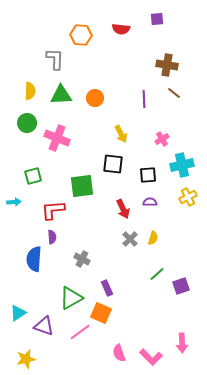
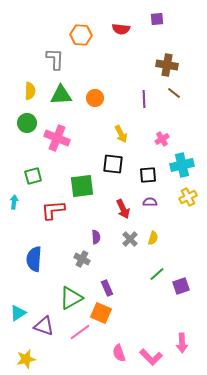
cyan arrow at (14, 202): rotated 80 degrees counterclockwise
purple semicircle at (52, 237): moved 44 px right
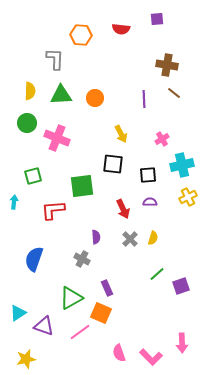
blue semicircle at (34, 259): rotated 15 degrees clockwise
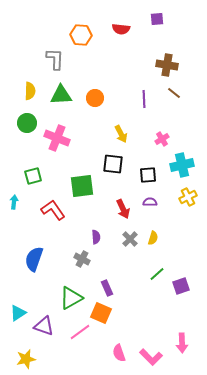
red L-shape at (53, 210): rotated 60 degrees clockwise
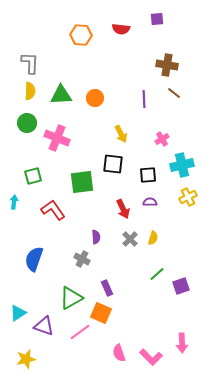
gray L-shape at (55, 59): moved 25 px left, 4 px down
green square at (82, 186): moved 4 px up
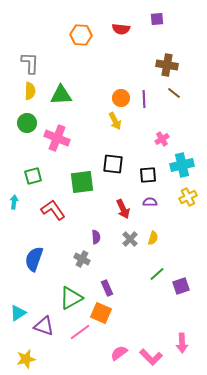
orange circle at (95, 98): moved 26 px right
yellow arrow at (121, 134): moved 6 px left, 13 px up
pink semicircle at (119, 353): rotated 72 degrees clockwise
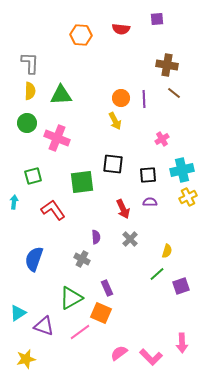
cyan cross at (182, 165): moved 5 px down
yellow semicircle at (153, 238): moved 14 px right, 13 px down
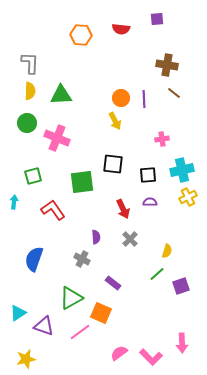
pink cross at (162, 139): rotated 24 degrees clockwise
purple rectangle at (107, 288): moved 6 px right, 5 px up; rotated 28 degrees counterclockwise
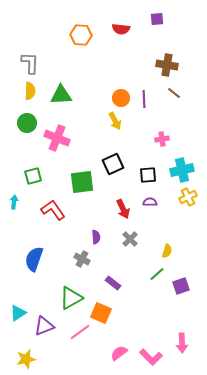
black square at (113, 164): rotated 30 degrees counterclockwise
purple triangle at (44, 326): rotated 40 degrees counterclockwise
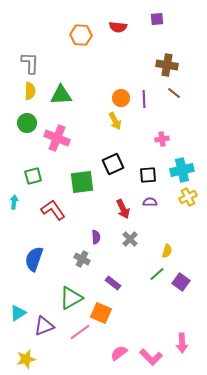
red semicircle at (121, 29): moved 3 px left, 2 px up
purple square at (181, 286): moved 4 px up; rotated 36 degrees counterclockwise
